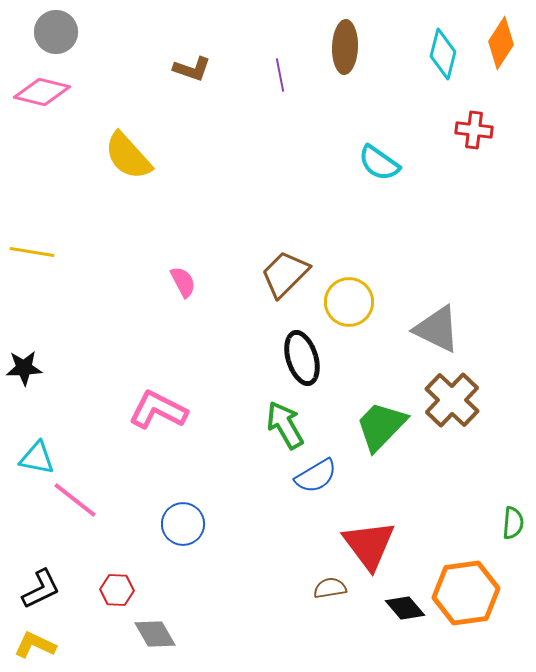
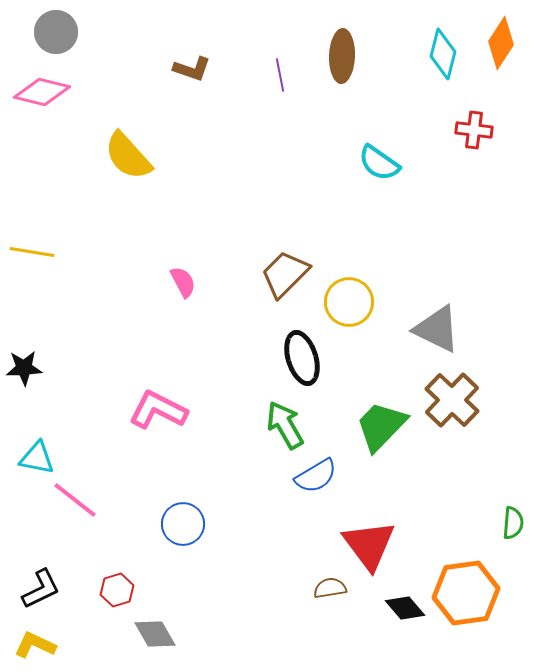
brown ellipse: moved 3 px left, 9 px down
red hexagon: rotated 20 degrees counterclockwise
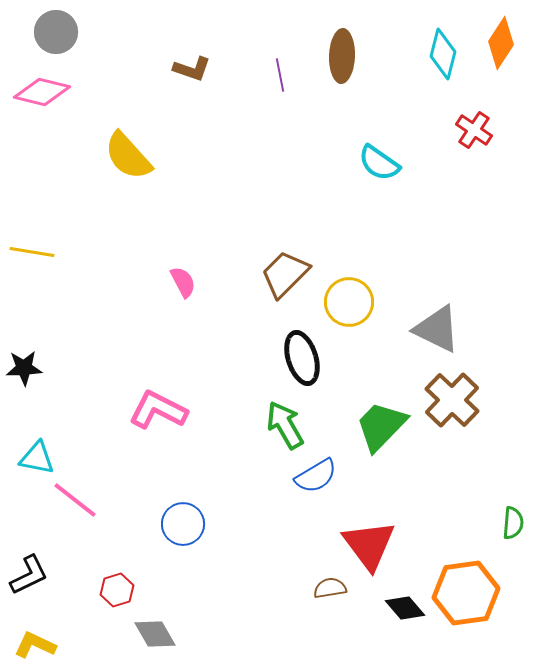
red cross: rotated 27 degrees clockwise
black L-shape: moved 12 px left, 14 px up
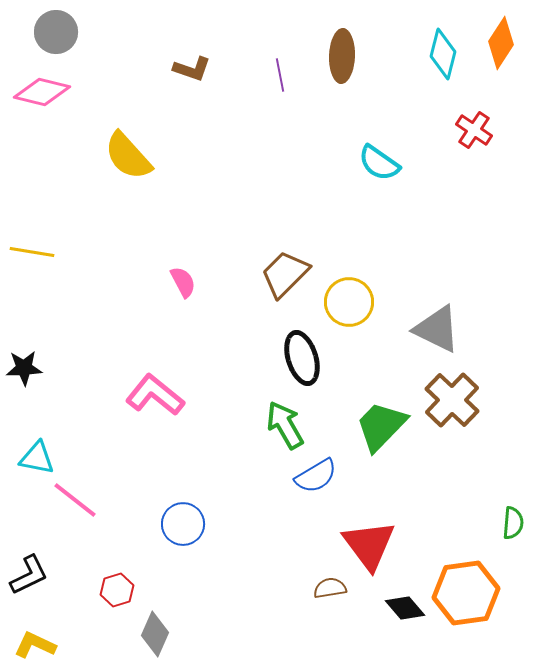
pink L-shape: moved 3 px left, 15 px up; rotated 12 degrees clockwise
gray diamond: rotated 54 degrees clockwise
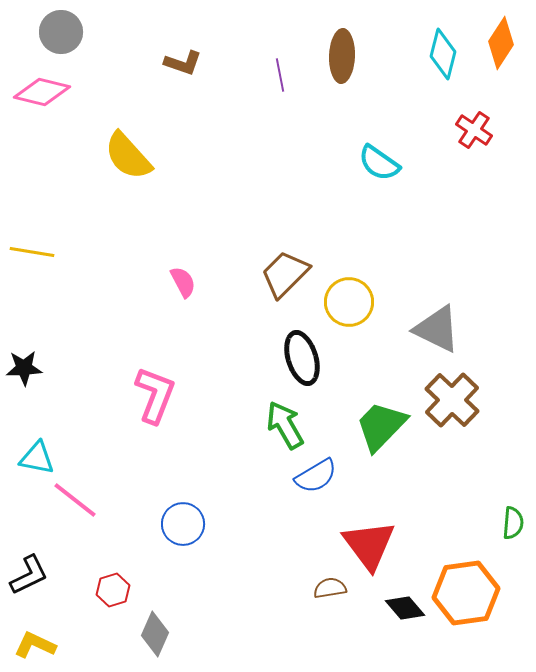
gray circle: moved 5 px right
brown L-shape: moved 9 px left, 6 px up
pink L-shape: rotated 72 degrees clockwise
red hexagon: moved 4 px left
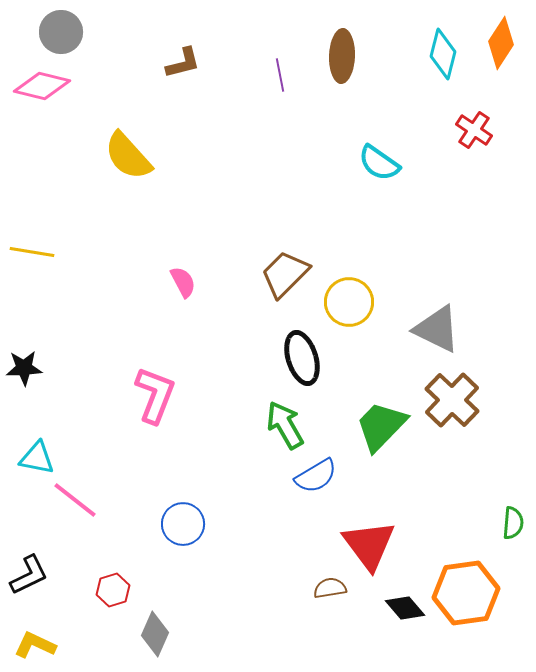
brown L-shape: rotated 33 degrees counterclockwise
pink diamond: moved 6 px up
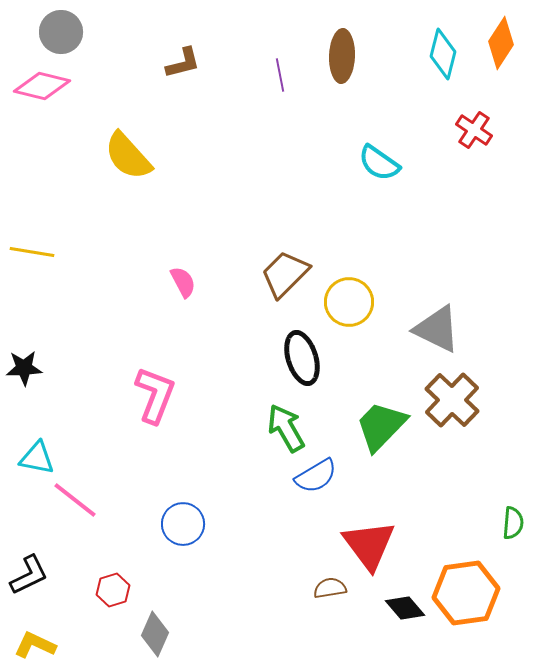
green arrow: moved 1 px right, 3 px down
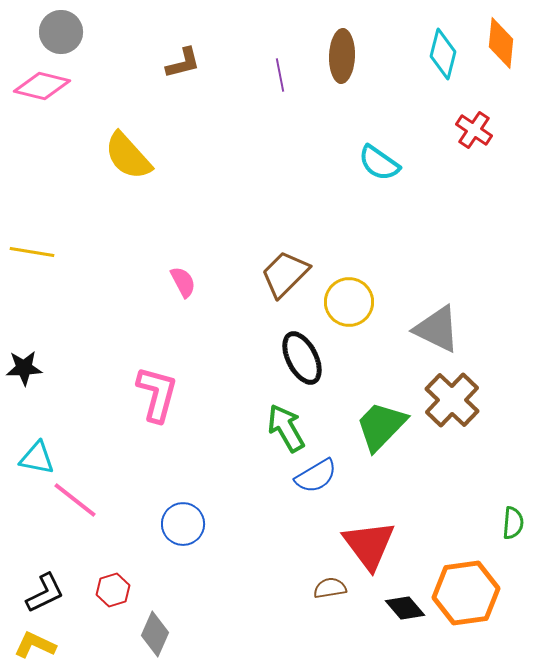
orange diamond: rotated 27 degrees counterclockwise
black ellipse: rotated 10 degrees counterclockwise
pink L-shape: moved 2 px right, 1 px up; rotated 6 degrees counterclockwise
black L-shape: moved 16 px right, 18 px down
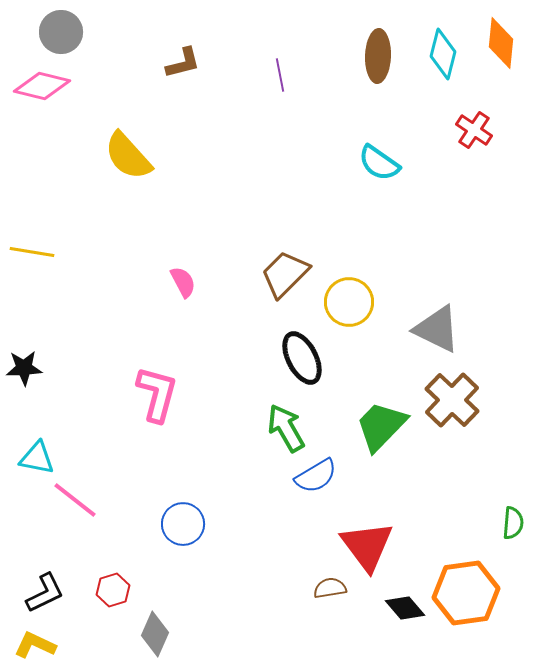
brown ellipse: moved 36 px right
red triangle: moved 2 px left, 1 px down
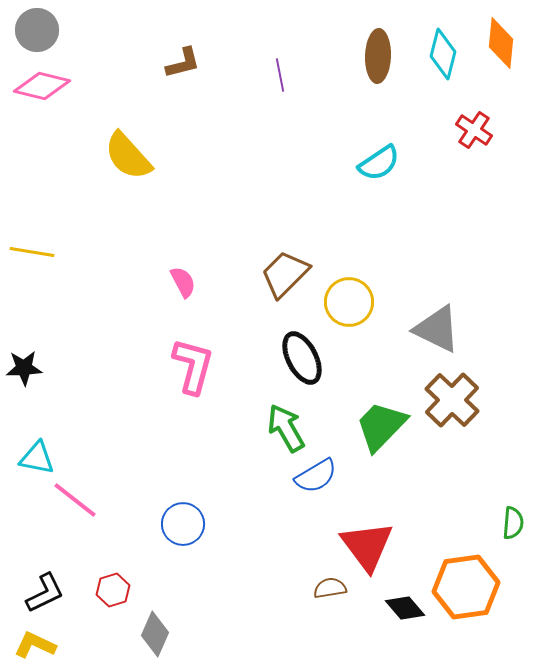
gray circle: moved 24 px left, 2 px up
cyan semicircle: rotated 69 degrees counterclockwise
pink L-shape: moved 36 px right, 28 px up
orange hexagon: moved 6 px up
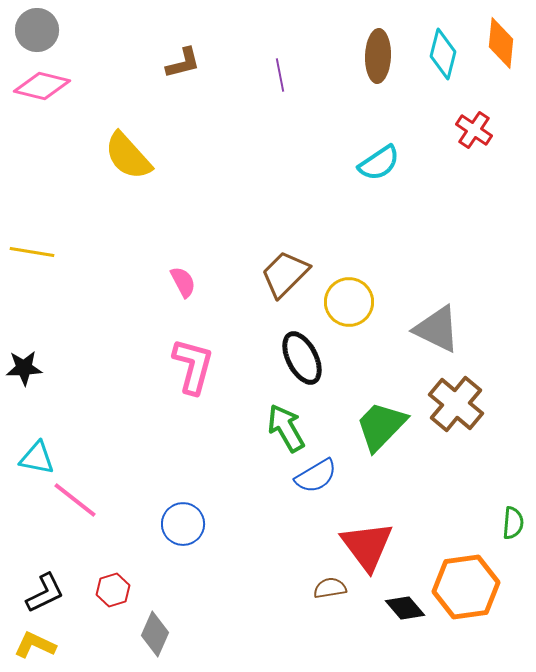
brown cross: moved 4 px right, 4 px down; rotated 4 degrees counterclockwise
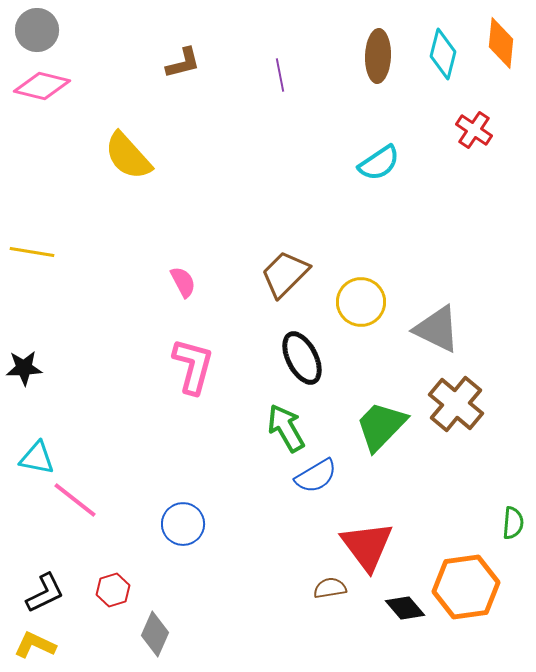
yellow circle: moved 12 px right
